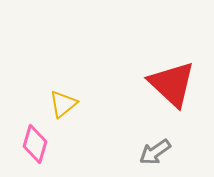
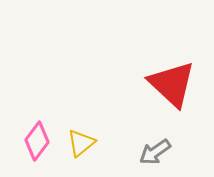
yellow triangle: moved 18 px right, 39 px down
pink diamond: moved 2 px right, 3 px up; rotated 21 degrees clockwise
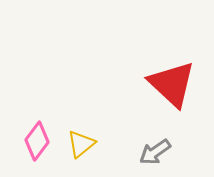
yellow triangle: moved 1 px down
